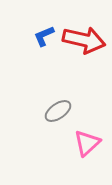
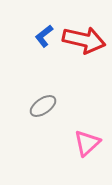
blue L-shape: rotated 15 degrees counterclockwise
gray ellipse: moved 15 px left, 5 px up
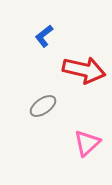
red arrow: moved 30 px down
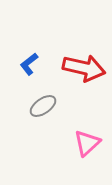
blue L-shape: moved 15 px left, 28 px down
red arrow: moved 2 px up
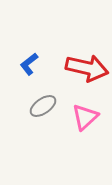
red arrow: moved 3 px right
pink triangle: moved 2 px left, 26 px up
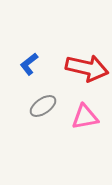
pink triangle: rotated 32 degrees clockwise
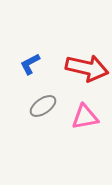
blue L-shape: moved 1 px right; rotated 10 degrees clockwise
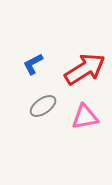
blue L-shape: moved 3 px right
red arrow: moved 2 px left, 1 px down; rotated 45 degrees counterclockwise
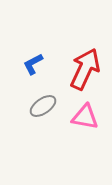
red arrow: rotated 33 degrees counterclockwise
pink triangle: rotated 20 degrees clockwise
